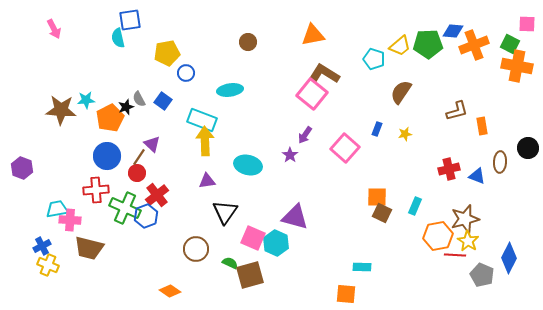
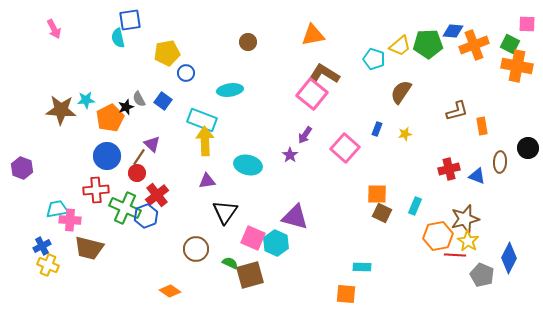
orange square at (377, 197): moved 3 px up
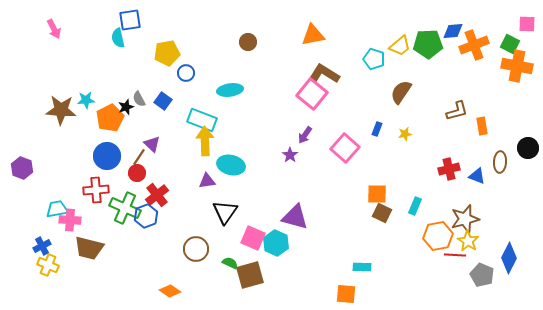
blue diamond at (453, 31): rotated 10 degrees counterclockwise
cyan ellipse at (248, 165): moved 17 px left
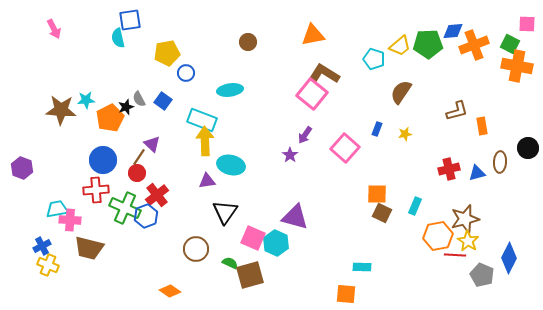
blue circle at (107, 156): moved 4 px left, 4 px down
blue triangle at (477, 176): moved 3 px up; rotated 36 degrees counterclockwise
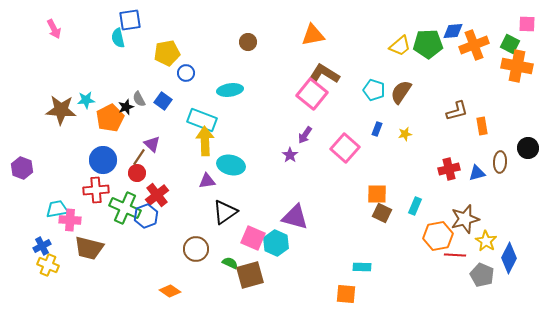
cyan pentagon at (374, 59): moved 31 px down
black triangle at (225, 212): rotated 20 degrees clockwise
yellow star at (468, 241): moved 18 px right
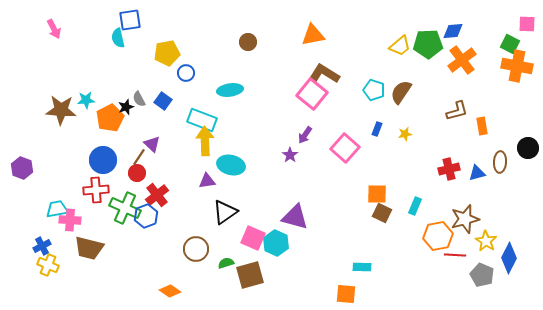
orange cross at (474, 45): moved 12 px left, 15 px down; rotated 16 degrees counterclockwise
green semicircle at (230, 263): moved 4 px left; rotated 42 degrees counterclockwise
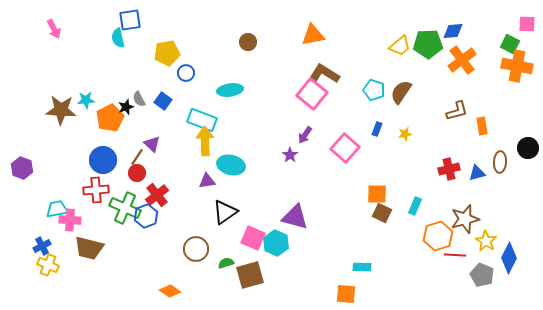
brown line at (139, 157): moved 2 px left
orange hexagon at (438, 236): rotated 8 degrees counterclockwise
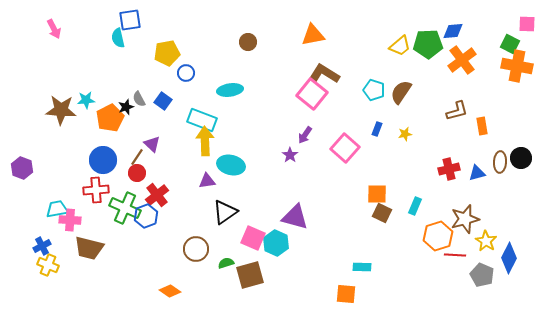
black circle at (528, 148): moved 7 px left, 10 px down
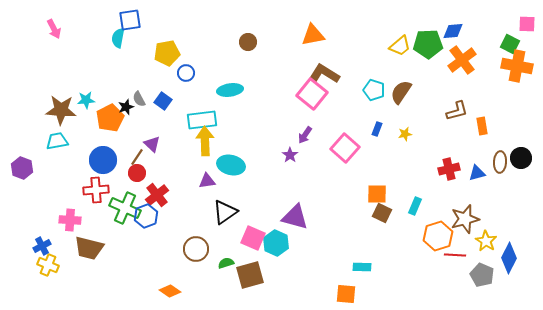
cyan semicircle at (118, 38): rotated 24 degrees clockwise
cyan rectangle at (202, 120): rotated 28 degrees counterclockwise
cyan trapezoid at (57, 209): moved 68 px up
